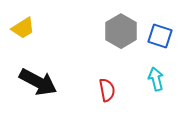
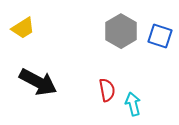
cyan arrow: moved 23 px left, 25 px down
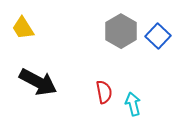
yellow trapezoid: rotated 90 degrees clockwise
blue square: moved 2 px left; rotated 25 degrees clockwise
red semicircle: moved 3 px left, 2 px down
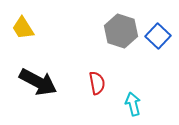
gray hexagon: rotated 12 degrees counterclockwise
red semicircle: moved 7 px left, 9 px up
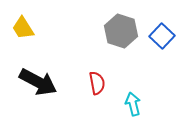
blue square: moved 4 px right
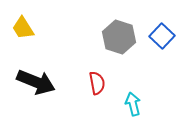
gray hexagon: moved 2 px left, 6 px down
black arrow: moved 2 px left; rotated 6 degrees counterclockwise
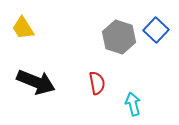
blue square: moved 6 px left, 6 px up
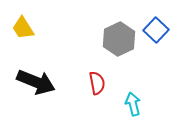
gray hexagon: moved 2 px down; rotated 16 degrees clockwise
